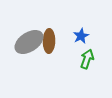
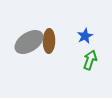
blue star: moved 4 px right
green arrow: moved 3 px right, 1 px down
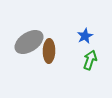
brown ellipse: moved 10 px down
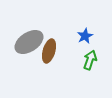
brown ellipse: rotated 15 degrees clockwise
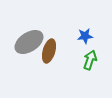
blue star: rotated 21 degrees clockwise
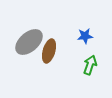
gray ellipse: rotated 8 degrees counterclockwise
green arrow: moved 5 px down
